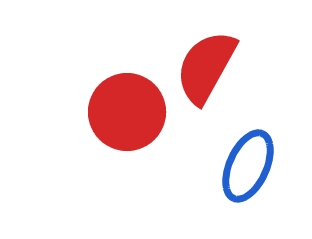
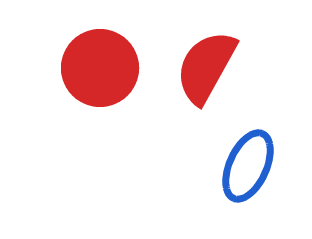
red circle: moved 27 px left, 44 px up
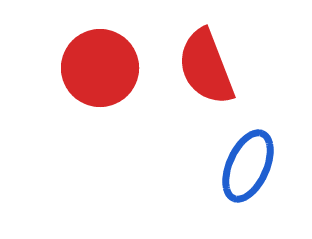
red semicircle: rotated 50 degrees counterclockwise
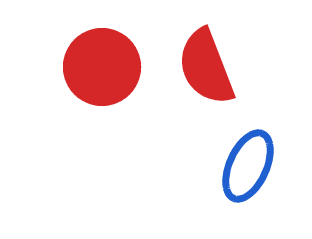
red circle: moved 2 px right, 1 px up
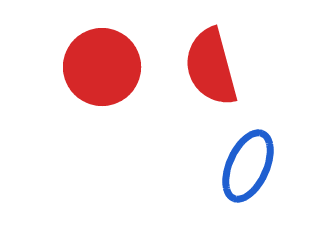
red semicircle: moved 5 px right; rotated 6 degrees clockwise
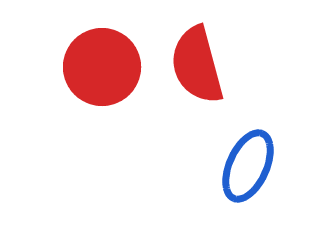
red semicircle: moved 14 px left, 2 px up
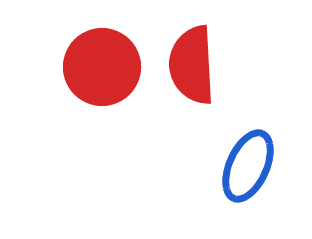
red semicircle: moved 5 px left; rotated 12 degrees clockwise
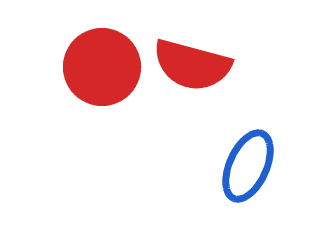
red semicircle: rotated 72 degrees counterclockwise
